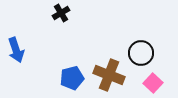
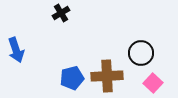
brown cross: moved 2 px left, 1 px down; rotated 24 degrees counterclockwise
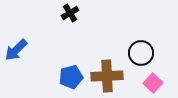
black cross: moved 9 px right
blue arrow: rotated 65 degrees clockwise
blue pentagon: moved 1 px left, 1 px up
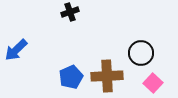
black cross: moved 1 px up; rotated 12 degrees clockwise
blue pentagon: rotated 10 degrees counterclockwise
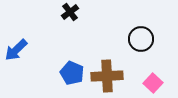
black cross: rotated 18 degrees counterclockwise
black circle: moved 14 px up
blue pentagon: moved 1 px right, 4 px up; rotated 25 degrees counterclockwise
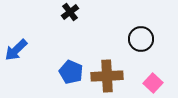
blue pentagon: moved 1 px left, 1 px up
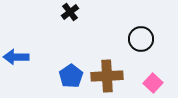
blue arrow: moved 7 px down; rotated 45 degrees clockwise
blue pentagon: moved 4 px down; rotated 15 degrees clockwise
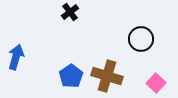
blue arrow: rotated 105 degrees clockwise
brown cross: rotated 20 degrees clockwise
pink square: moved 3 px right
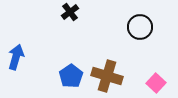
black circle: moved 1 px left, 12 px up
